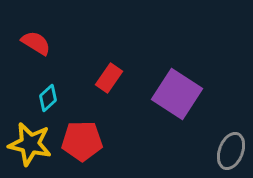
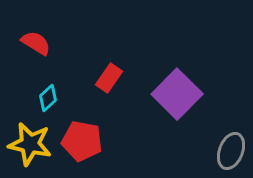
purple square: rotated 12 degrees clockwise
red pentagon: rotated 12 degrees clockwise
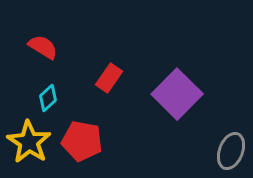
red semicircle: moved 7 px right, 4 px down
yellow star: moved 1 px left, 2 px up; rotated 21 degrees clockwise
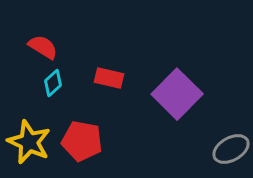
red rectangle: rotated 68 degrees clockwise
cyan diamond: moved 5 px right, 15 px up
yellow star: rotated 9 degrees counterclockwise
gray ellipse: moved 2 px up; rotated 39 degrees clockwise
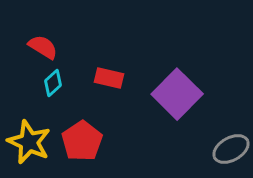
red pentagon: rotated 27 degrees clockwise
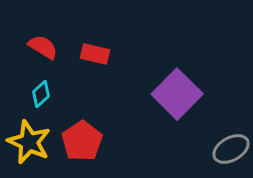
red rectangle: moved 14 px left, 24 px up
cyan diamond: moved 12 px left, 11 px down
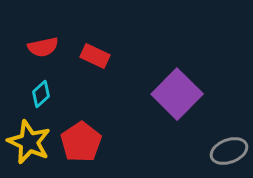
red semicircle: rotated 136 degrees clockwise
red rectangle: moved 2 px down; rotated 12 degrees clockwise
red pentagon: moved 1 px left, 1 px down
gray ellipse: moved 2 px left, 2 px down; rotated 9 degrees clockwise
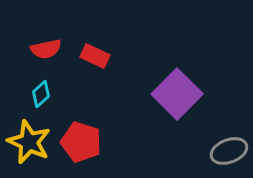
red semicircle: moved 3 px right, 2 px down
red pentagon: rotated 21 degrees counterclockwise
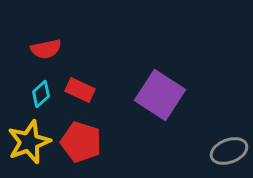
red rectangle: moved 15 px left, 34 px down
purple square: moved 17 px left, 1 px down; rotated 12 degrees counterclockwise
yellow star: rotated 27 degrees clockwise
